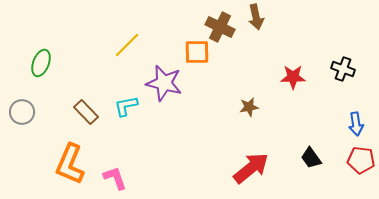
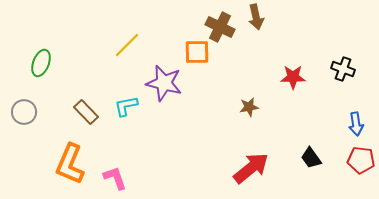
gray circle: moved 2 px right
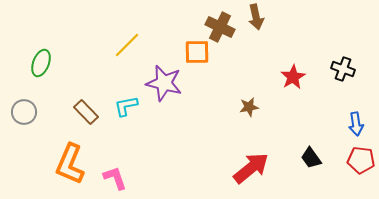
red star: rotated 30 degrees counterclockwise
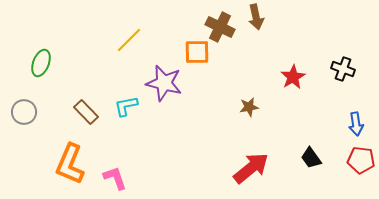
yellow line: moved 2 px right, 5 px up
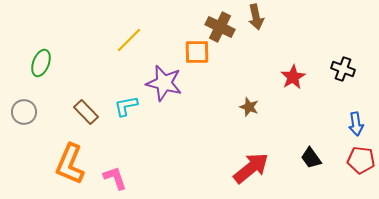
brown star: rotated 30 degrees clockwise
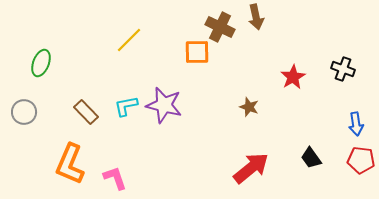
purple star: moved 22 px down
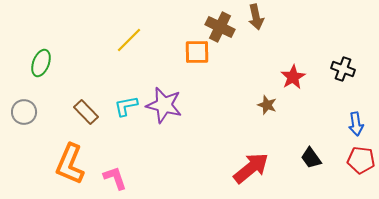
brown star: moved 18 px right, 2 px up
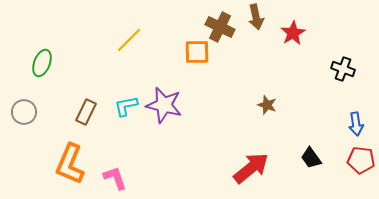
green ellipse: moved 1 px right
red star: moved 44 px up
brown rectangle: rotated 70 degrees clockwise
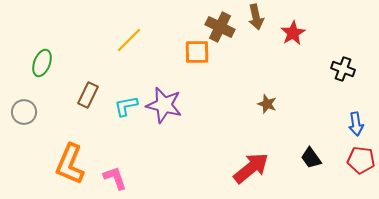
brown star: moved 1 px up
brown rectangle: moved 2 px right, 17 px up
